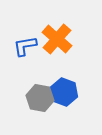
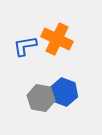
orange cross: rotated 16 degrees counterclockwise
gray hexagon: moved 1 px right
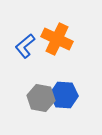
blue L-shape: rotated 30 degrees counterclockwise
blue hexagon: moved 3 px down; rotated 16 degrees counterclockwise
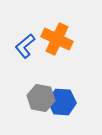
blue hexagon: moved 2 px left, 7 px down
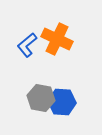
blue L-shape: moved 2 px right, 1 px up
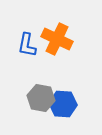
blue L-shape: rotated 40 degrees counterclockwise
blue hexagon: moved 1 px right, 2 px down
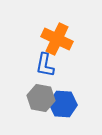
blue L-shape: moved 18 px right, 20 px down
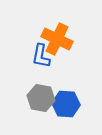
blue L-shape: moved 4 px left, 9 px up
blue hexagon: moved 3 px right
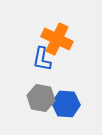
blue L-shape: moved 1 px right, 3 px down
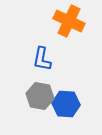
orange cross: moved 12 px right, 18 px up
gray hexagon: moved 1 px left, 2 px up
